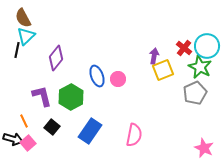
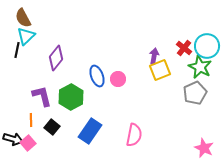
yellow square: moved 3 px left
orange line: moved 7 px right, 1 px up; rotated 24 degrees clockwise
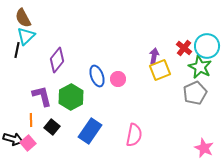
purple diamond: moved 1 px right, 2 px down
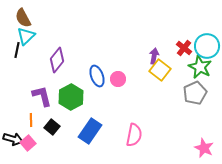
yellow square: rotated 30 degrees counterclockwise
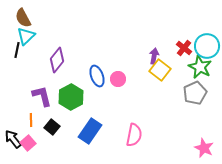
black arrow: rotated 144 degrees counterclockwise
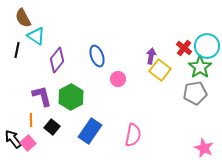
cyan triangle: moved 10 px right; rotated 42 degrees counterclockwise
purple arrow: moved 3 px left
green star: rotated 10 degrees clockwise
blue ellipse: moved 20 px up
gray pentagon: rotated 15 degrees clockwise
pink semicircle: moved 1 px left
